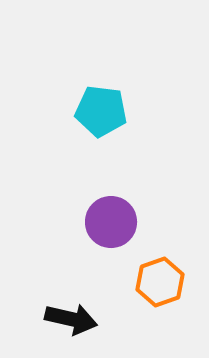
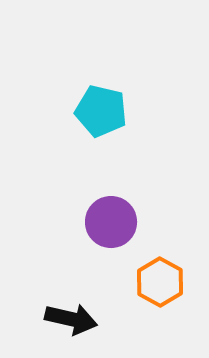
cyan pentagon: rotated 6 degrees clockwise
orange hexagon: rotated 12 degrees counterclockwise
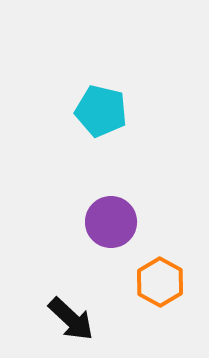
black arrow: rotated 30 degrees clockwise
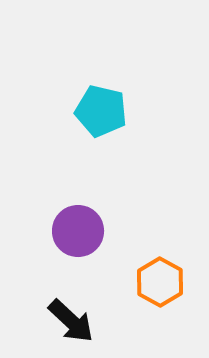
purple circle: moved 33 px left, 9 px down
black arrow: moved 2 px down
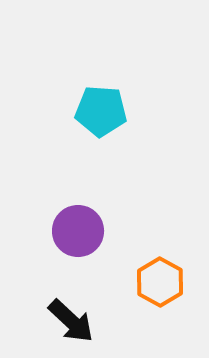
cyan pentagon: rotated 9 degrees counterclockwise
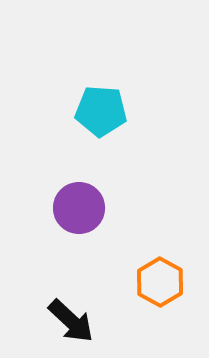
purple circle: moved 1 px right, 23 px up
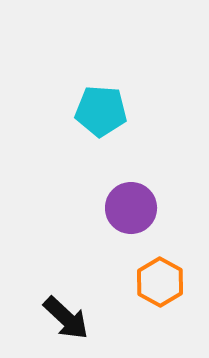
purple circle: moved 52 px right
black arrow: moved 5 px left, 3 px up
